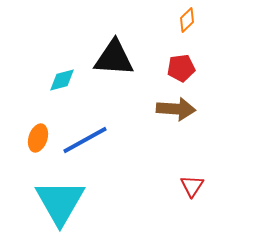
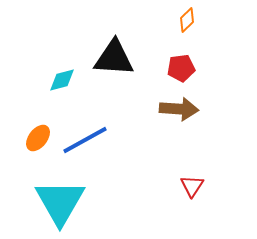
brown arrow: moved 3 px right
orange ellipse: rotated 20 degrees clockwise
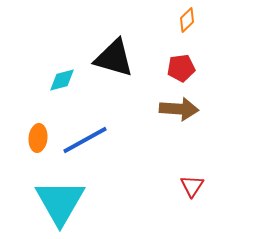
black triangle: rotated 12 degrees clockwise
orange ellipse: rotated 32 degrees counterclockwise
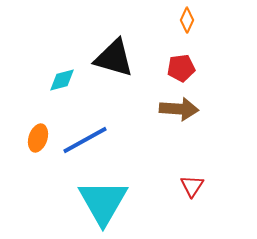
orange diamond: rotated 20 degrees counterclockwise
orange ellipse: rotated 12 degrees clockwise
cyan triangle: moved 43 px right
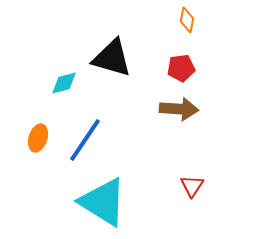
orange diamond: rotated 15 degrees counterclockwise
black triangle: moved 2 px left
cyan diamond: moved 2 px right, 3 px down
blue line: rotated 27 degrees counterclockwise
cyan triangle: rotated 28 degrees counterclockwise
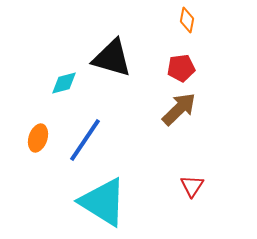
brown arrow: rotated 48 degrees counterclockwise
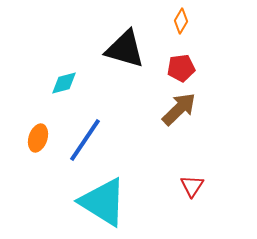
orange diamond: moved 6 px left, 1 px down; rotated 20 degrees clockwise
black triangle: moved 13 px right, 9 px up
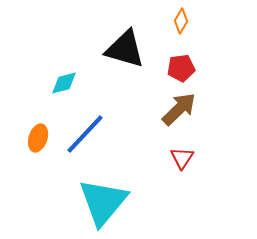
blue line: moved 6 px up; rotated 9 degrees clockwise
red triangle: moved 10 px left, 28 px up
cyan triangle: rotated 38 degrees clockwise
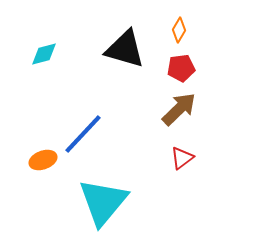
orange diamond: moved 2 px left, 9 px down
cyan diamond: moved 20 px left, 29 px up
blue line: moved 2 px left
orange ellipse: moved 5 px right, 22 px down; rotated 52 degrees clockwise
red triangle: rotated 20 degrees clockwise
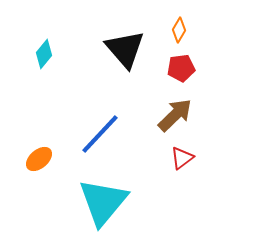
black triangle: rotated 33 degrees clockwise
cyan diamond: rotated 36 degrees counterclockwise
brown arrow: moved 4 px left, 6 px down
blue line: moved 17 px right
orange ellipse: moved 4 px left, 1 px up; rotated 20 degrees counterclockwise
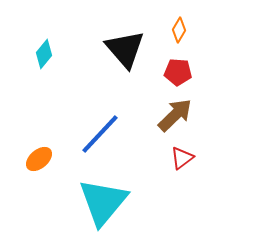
red pentagon: moved 3 px left, 4 px down; rotated 12 degrees clockwise
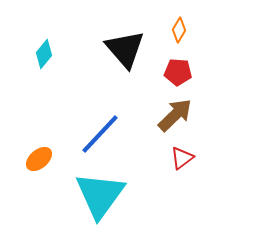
cyan triangle: moved 3 px left, 7 px up; rotated 4 degrees counterclockwise
